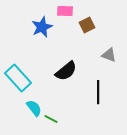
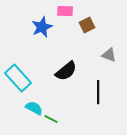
cyan semicircle: rotated 24 degrees counterclockwise
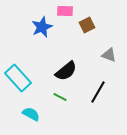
black line: rotated 30 degrees clockwise
cyan semicircle: moved 3 px left, 6 px down
green line: moved 9 px right, 22 px up
